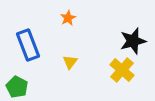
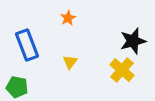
blue rectangle: moved 1 px left
green pentagon: rotated 15 degrees counterclockwise
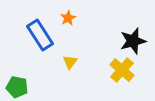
blue rectangle: moved 13 px right, 10 px up; rotated 12 degrees counterclockwise
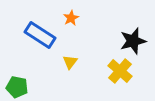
orange star: moved 3 px right
blue rectangle: rotated 24 degrees counterclockwise
yellow cross: moved 2 px left, 1 px down
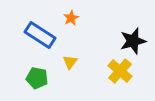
green pentagon: moved 20 px right, 9 px up
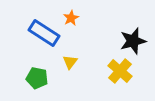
blue rectangle: moved 4 px right, 2 px up
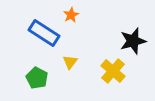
orange star: moved 3 px up
yellow cross: moved 7 px left
green pentagon: rotated 15 degrees clockwise
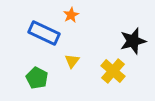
blue rectangle: rotated 8 degrees counterclockwise
yellow triangle: moved 2 px right, 1 px up
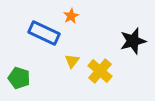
orange star: moved 1 px down
yellow cross: moved 13 px left
green pentagon: moved 18 px left; rotated 10 degrees counterclockwise
